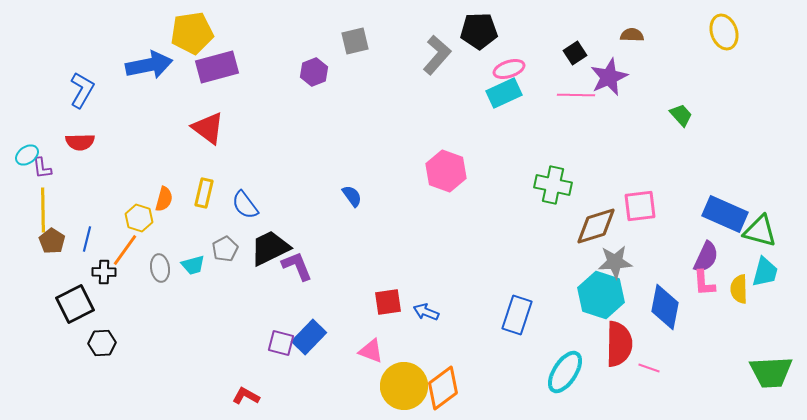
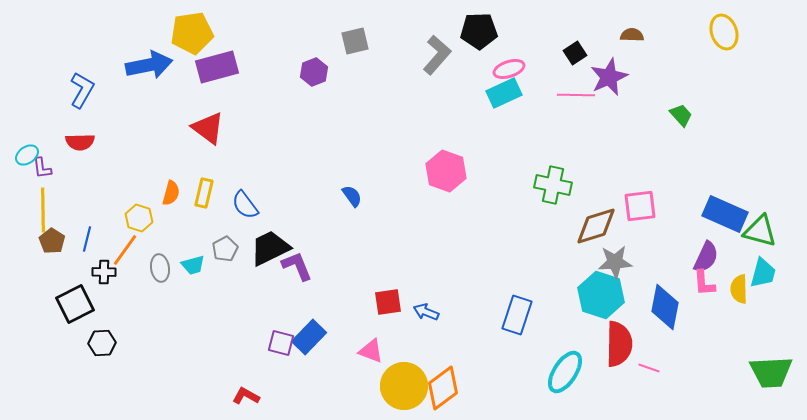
orange semicircle at (164, 199): moved 7 px right, 6 px up
cyan trapezoid at (765, 272): moved 2 px left, 1 px down
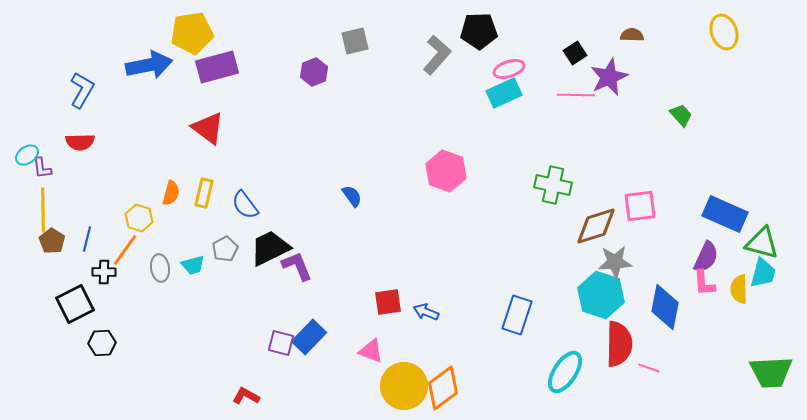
green triangle at (760, 231): moved 2 px right, 12 px down
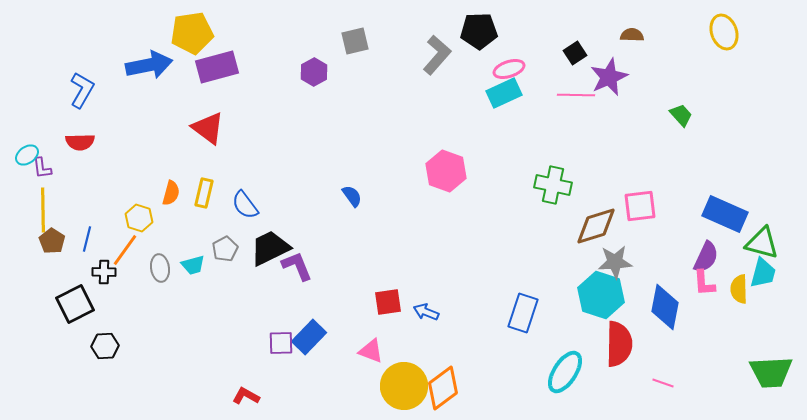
purple hexagon at (314, 72): rotated 8 degrees counterclockwise
blue rectangle at (517, 315): moved 6 px right, 2 px up
black hexagon at (102, 343): moved 3 px right, 3 px down
purple square at (281, 343): rotated 16 degrees counterclockwise
pink line at (649, 368): moved 14 px right, 15 px down
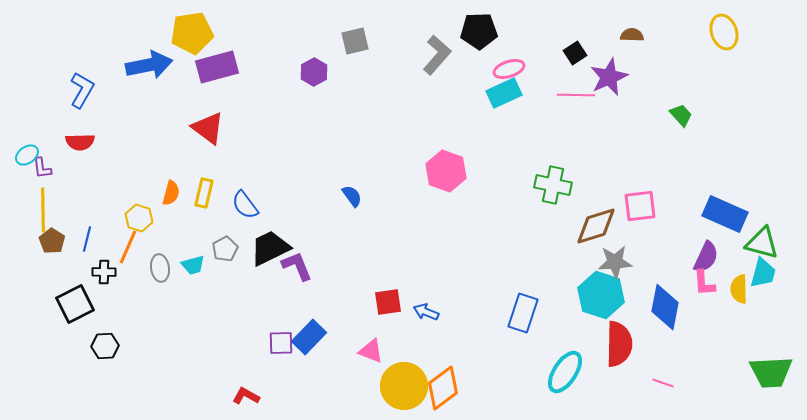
orange line at (125, 250): moved 3 px right, 3 px up; rotated 12 degrees counterclockwise
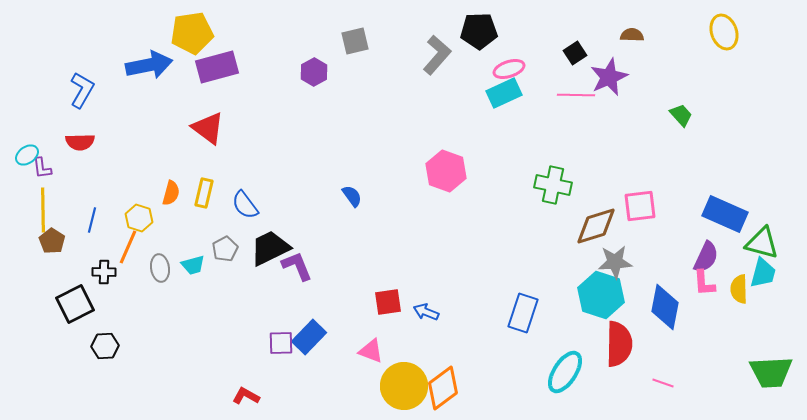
blue line at (87, 239): moved 5 px right, 19 px up
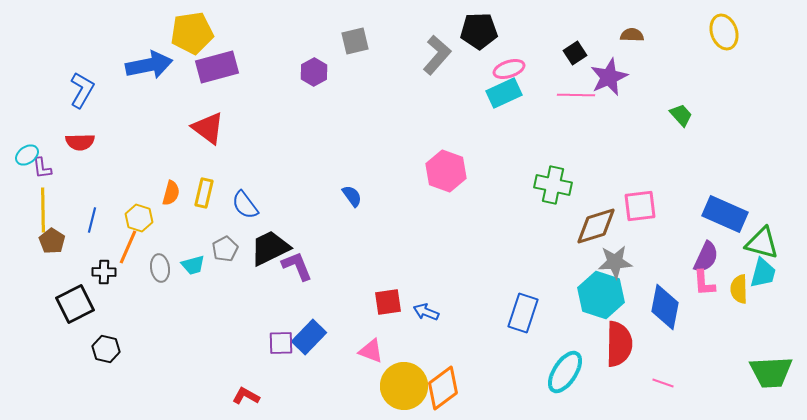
black hexagon at (105, 346): moved 1 px right, 3 px down; rotated 16 degrees clockwise
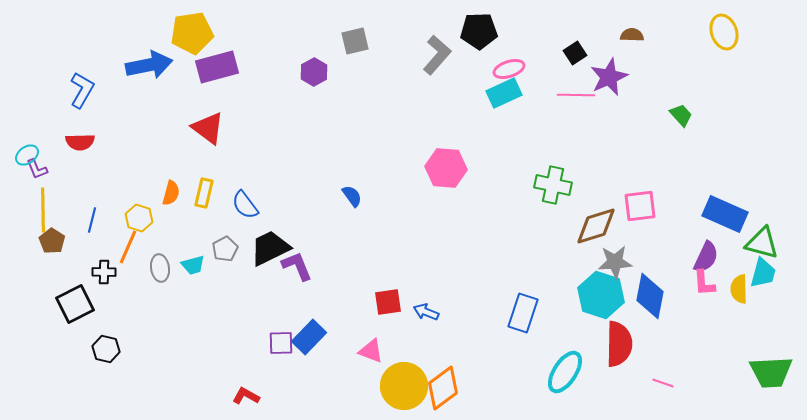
purple L-shape at (42, 168): moved 5 px left, 1 px down; rotated 15 degrees counterclockwise
pink hexagon at (446, 171): moved 3 px up; rotated 15 degrees counterclockwise
blue diamond at (665, 307): moved 15 px left, 11 px up
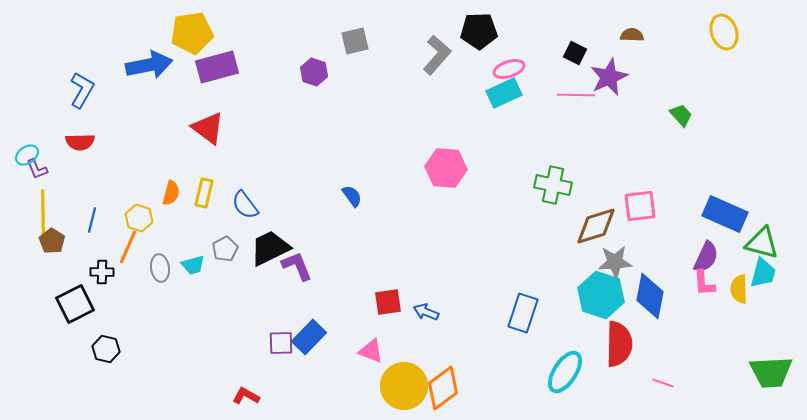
black square at (575, 53): rotated 30 degrees counterclockwise
purple hexagon at (314, 72): rotated 12 degrees counterclockwise
yellow line at (43, 210): moved 2 px down
black cross at (104, 272): moved 2 px left
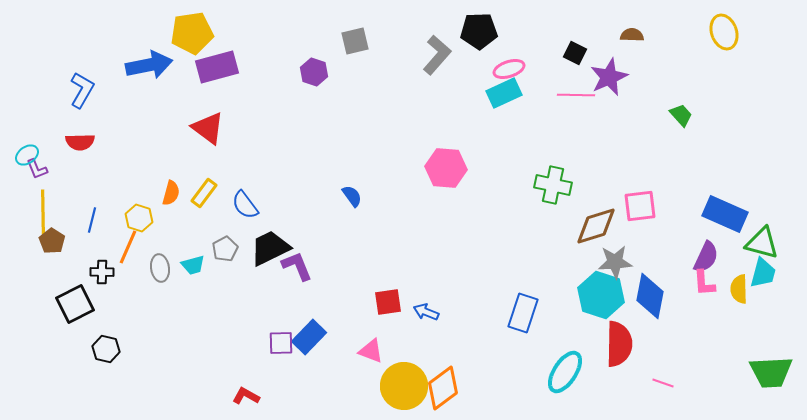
yellow rectangle at (204, 193): rotated 24 degrees clockwise
